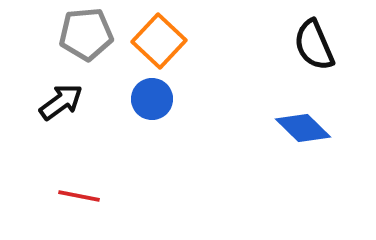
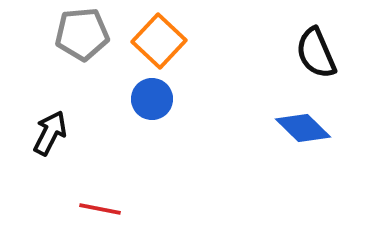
gray pentagon: moved 4 px left
black semicircle: moved 2 px right, 8 px down
black arrow: moved 11 px left, 31 px down; rotated 27 degrees counterclockwise
red line: moved 21 px right, 13 px down
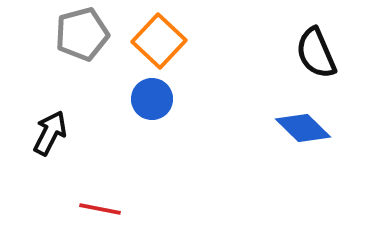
gray pentagon: rotated 10 degrees counterclockwise
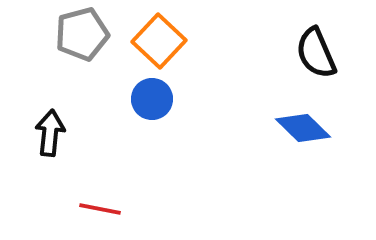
black arrow: rotated 21 degrees counterclockwise
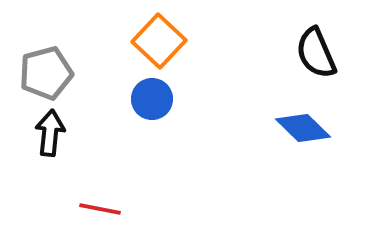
gray pentagon: moved 36 px left, 39 px down
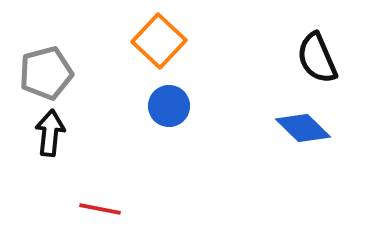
black semicircle: moved 1 px right, 5 px down
blue circle: moved 17 px right, 7 px down
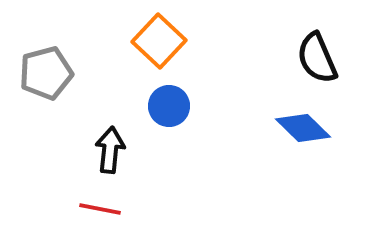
black arrow: moved 60 px right, 17 px down
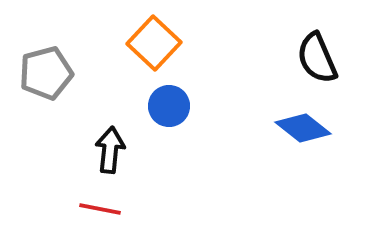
orange square: moved 5 px left, 2 px down
blue diamond: rotated 6 degrees counterclockwise
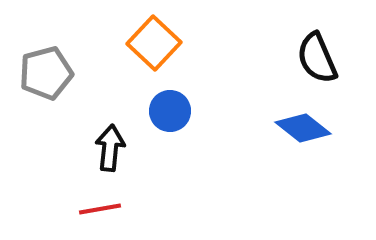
blue circle: moved 1 px right, 5 px down
black arrow: moved 2 px up
red line: rotated 21 degrees counterclockwise
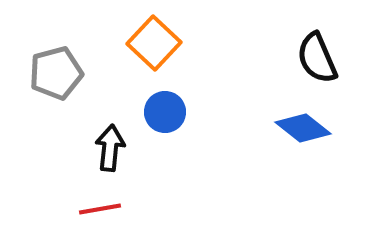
gray pentagon: moved 10 px right
blue circle: moved 5 px left, 1 px down
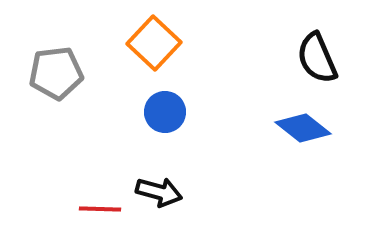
gray pentagon: rotated 8 degrees clockwise
black arrow: moved 49 px right, 44 px down; rotated 99 degrees clockwise
red line: rotated 12 degrees clockwise
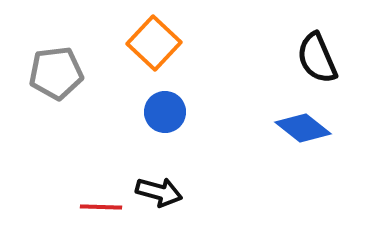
red line: moved 1 px right, 2 px up
